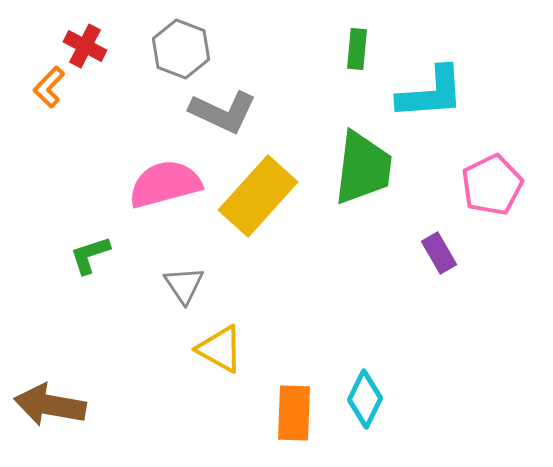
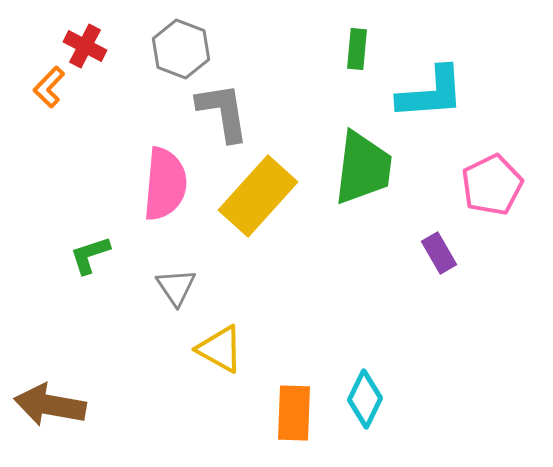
gray L-shape: rotated 124 degrees counterclockwise
pink semicircle: rotated 110 degrees clockwise
gray triangle: moved 8 px left, 2 px down
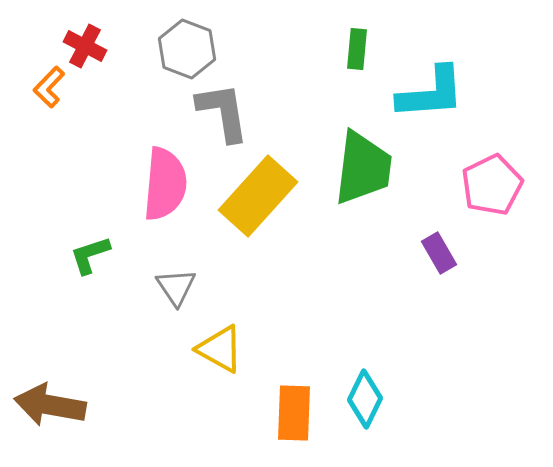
gray hexagon: moved 6 px right
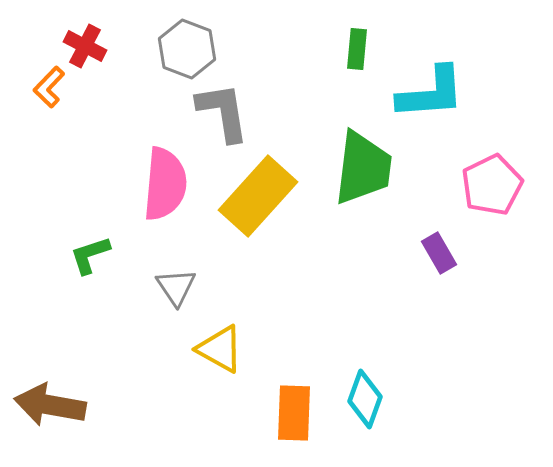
cyan diamond: rotated 6 degrees counterclockwise
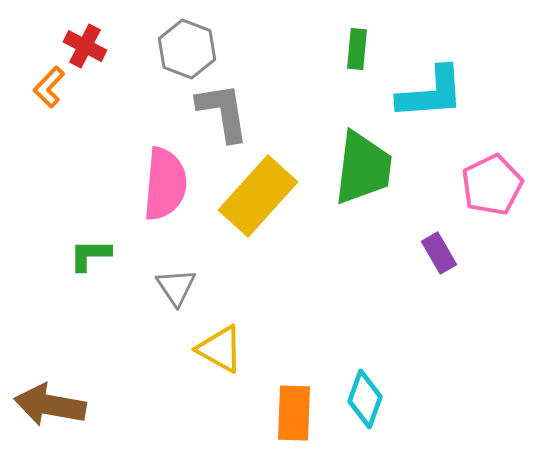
green L-shape: rotated 18 degrees clockwise
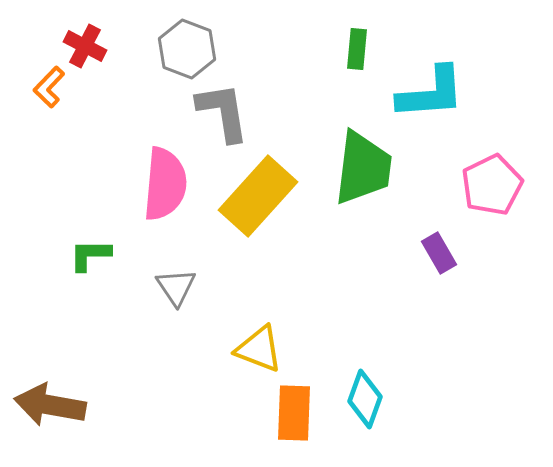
yellow triangle: moved 39 px right; rotated 8 degrees counterclockwise
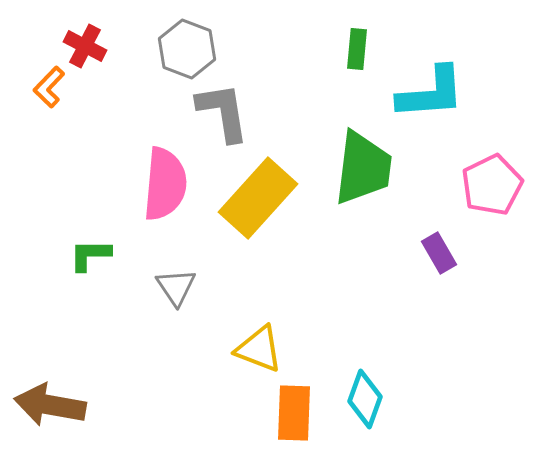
yellow rectangle: moved 2 px down
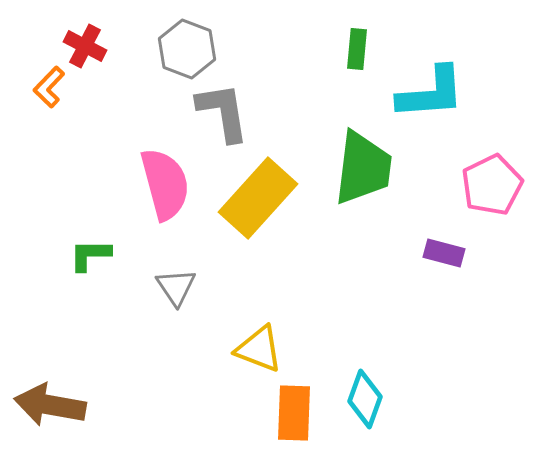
pink semicircle: rotated 20 degrees counterclockwise
purple rectangle: moved 5 px right; rotated 45 degrees counterclockwise
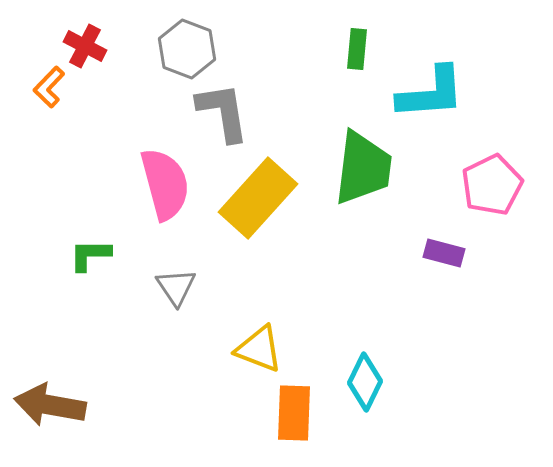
cyan diamond: moved 17 px up; rotated 6 degrees clockwise
